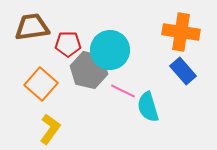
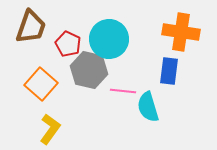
brown trapezoid: moved 1 px left; rotated 117 degrees clockwise
red pentagon: rotated 25 degrees clockwise
cyan circle: moved 1 px left, 11 px up
blue rectangle: moved 14 px left; rotated 48 degrees clockwise
pink line: rotated 20 degrees counterclockwise
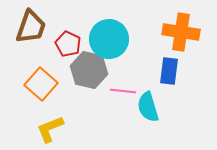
yellow L-shape: rotated 148 degrees counterclockwise
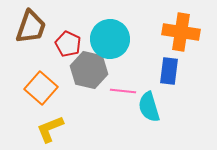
cyan circle: moved 1 px right
orange square: moved 4 px down
cyan semicircle: moved 1 px right
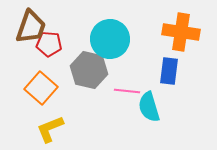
red pentagon: moved 19 px left; rotated 20 degrees counterclockwise
pink line: moved 4 px right
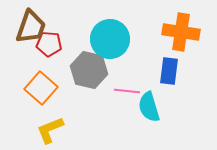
yellow L-shape: moved 1 px down
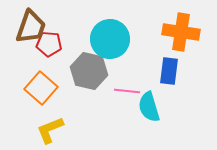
gray hexagon: moved 1 px down
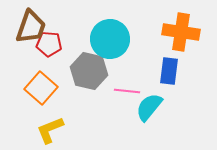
cyan semicircle: rotated 56 degrees clockwise
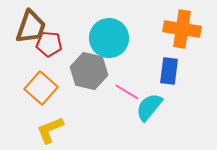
orange cross: moved 1 px right, 3 px up
cyan circle: moved 1 px left, 1 px up
pink line: moved 1 px down; rotated 25 degrees clockwise
